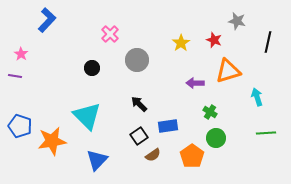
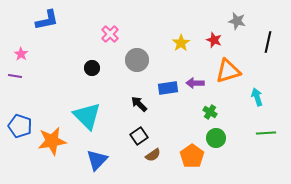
blue L-shape: rotated 35 degrees clockwise
blue rectangle: moved 38 px up
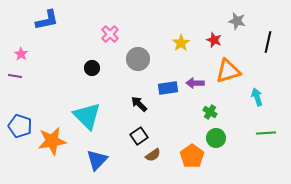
gray circle: moved 1 px right, 1 px up
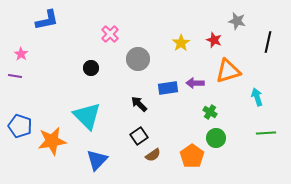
black circle: moved 1 px left
